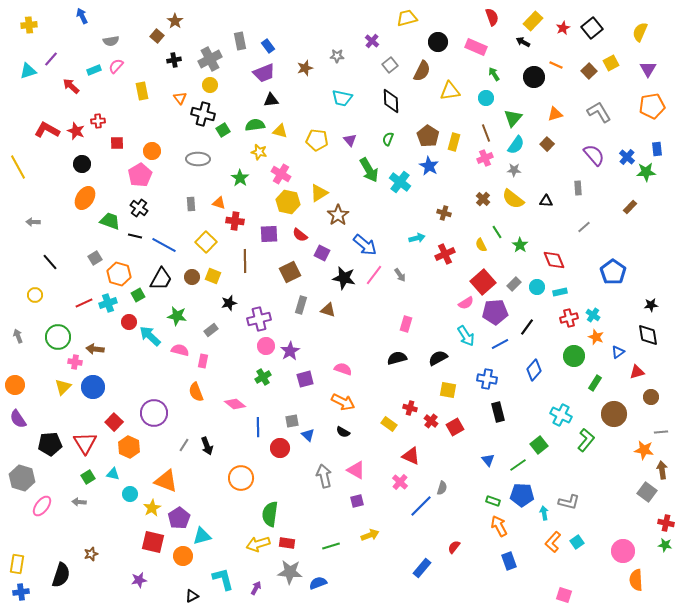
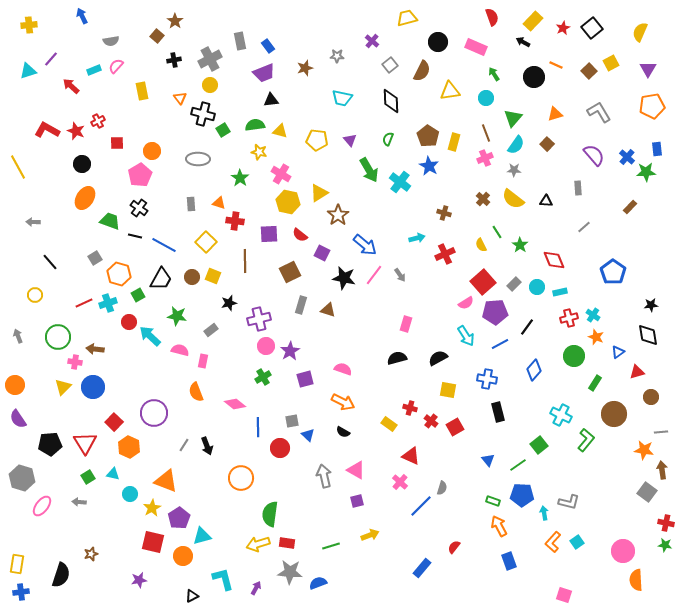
red cross at (98, 121): rotated 24 degrees counterclockwise
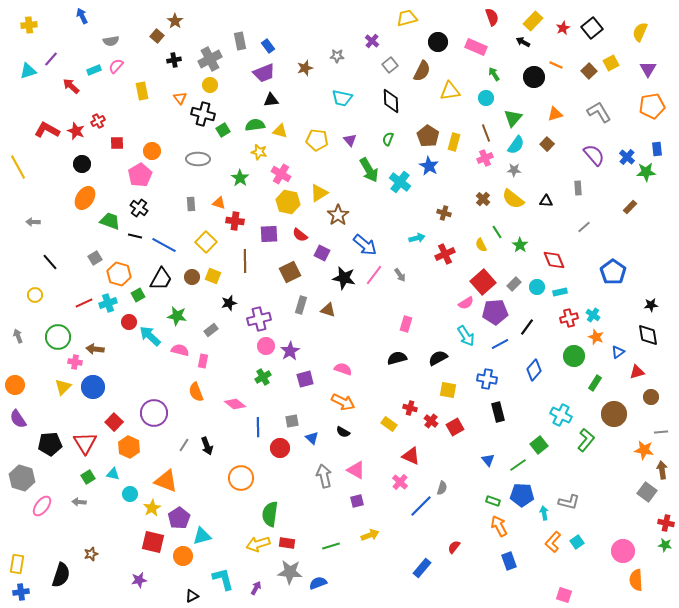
blue triangle at (308, 435): moved 4 px right, 3 px down
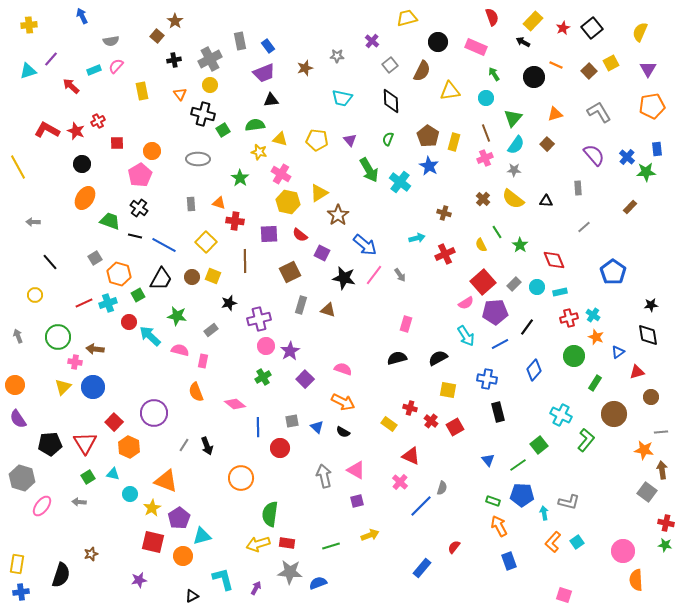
orange triangle at (180, 98): moved 4 px up
yellow triangle at (280, 131): moved 8 px down
purple square at (305, 379): rotated 30 degrees counterclockwise
blue triangle at (312, 438): moved 5 px right, 11 px up
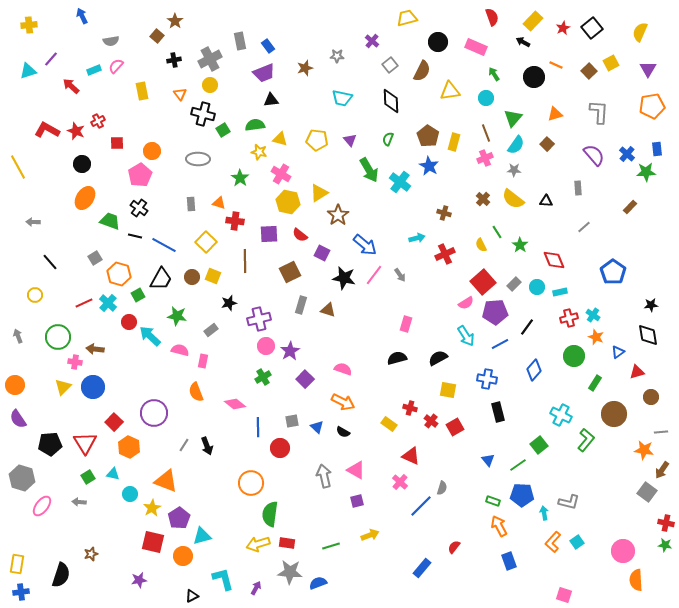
gray L-shape at (599, 112): rotated 35 degrees clockwise
blue cross at (627, 157): moved 3 px up
cyan cross at (108, 303): rotated 30 degrees counterclockwise
brown arrow at (662, 470): rotated 138 degrees counterclockwise
orange circle at (241, 478): moved 10 px right, 5 px down
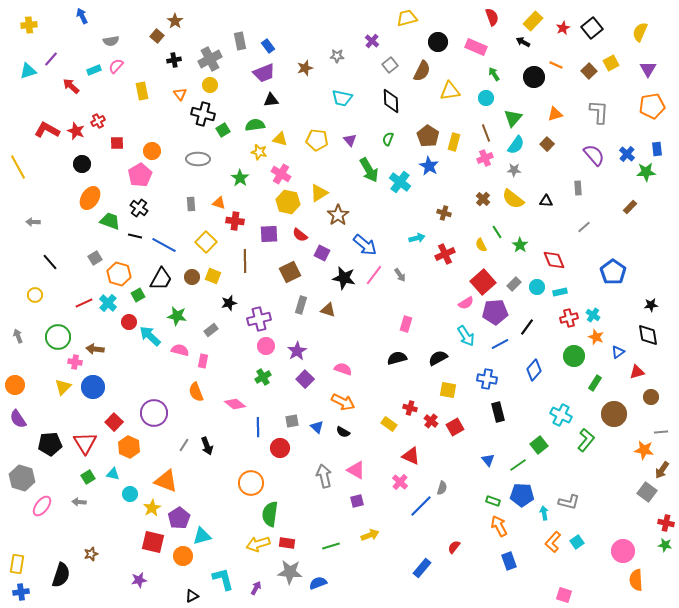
orange ellipse at (85, 198): moved 5 px right
purple star at (290, 351): moved 7 px right
